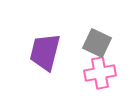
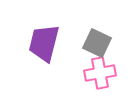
purple trapezoid: moved 1 px left, 9 px up
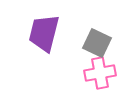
purple trapezoid: moved 10 px up
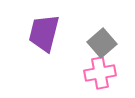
gray square: moved 5 px right; rotated 24 degrees clockwise
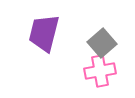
pink cross: moved 2 px up
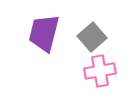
gray square: moved 10 px left, 6 px up
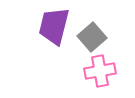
purple trapezoid: moved 10 px right, 7 px up
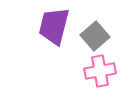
gray square: moved 3 px right, 1 px up
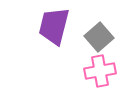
gray square: moved 4 px right, 1 px down
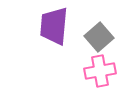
purple trapezoid: rotated 9 degrees counterclockwise
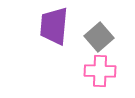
pink cross: rotated 12 degrees clockwise
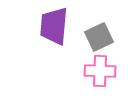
gray square: rotated 16 degrees clockwise
